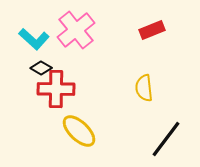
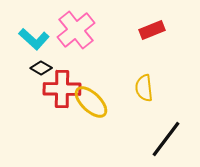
red cross: moved 6 px right
yellow ellipse: moved 12 px right, 29 px up
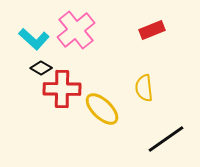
yellow ellipse: moved 11 px right, 7 px down
black line: rotated 18 degrees clockwise
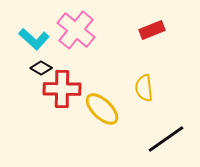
pink cross: rotated 12 degrees counterclockwise
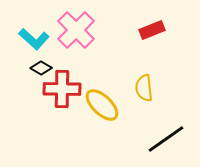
pink cross: rotated 6 degrees clockwise
yellow ellipse: moved 4 px up
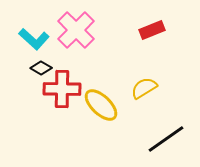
yellow semicircle: rotated 64 degrees clockwise
yellow ellipse: moved 1 px left
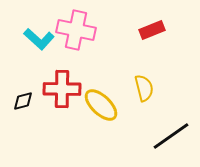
pink cross: rotated 33 degrees counterclockwise
cyan L-shape: moved 5 px right
black diamond: moved 18 px left, 33 px down; rotated 45 degrees counterclockwise
yellow semicircle: rotated 108 degrees clockwise
black line: moved 5 px right, 3 px up
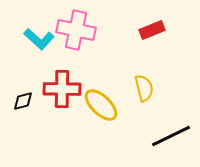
black line: rotated 9 degrees clockwise
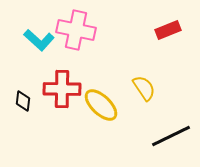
red rectangle: moved 16 px right
cyan L-shape: moved 1 px down
yellow semicircle: rotated 20 degrees counterclockwise
black diamond: rotated 70 degrees counterclockwise
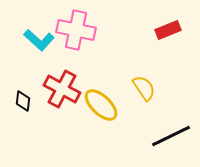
red cross: rotated 27 degrees clockwise
